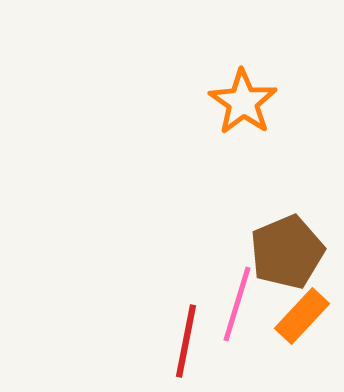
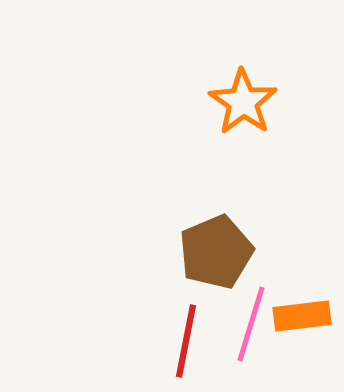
brown pentagon: moved 71 px left
pink line: moved 14 px right, 20 px down
orange rectangle: rotated 40 degrees clockwise
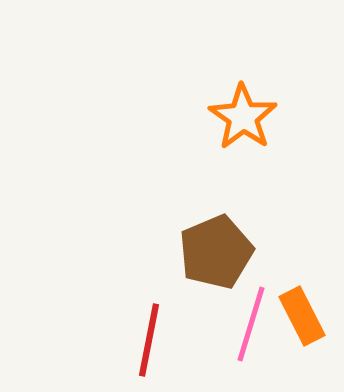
orange star: moved 15 px down
orange rectangle: rotated 70 degrees clockwise
red line: moved 37 px left, 1 px up
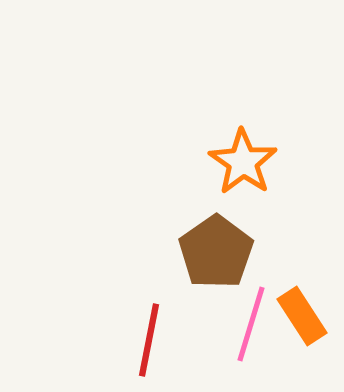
orange star: moved 45 px down
brown pentagon: rotated 12 degrees counterclockwise
orange rectangle: rotated 6 degrees counterclockwise
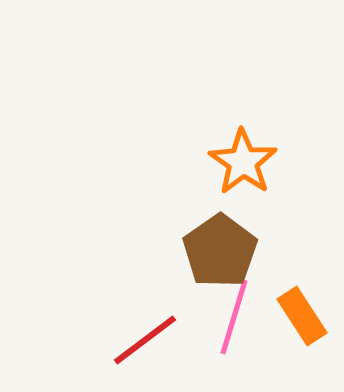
brown pentagon: moved 4 px right, 1 px up
pink line: moved 17 px left, 7 px up
red line: moved 4 px left; rotated 42 degrees clockwise
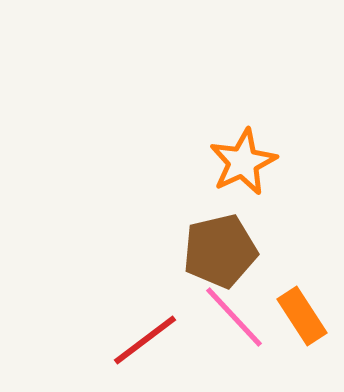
orange star: rotated 12 degrees clockwise
brown pentagon: rotated 22 degrees clockwise
pink line: rotated 60 degrees counterclockwise
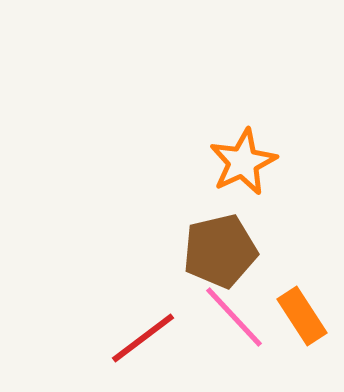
red line: moved 2 px left, 2 px up
